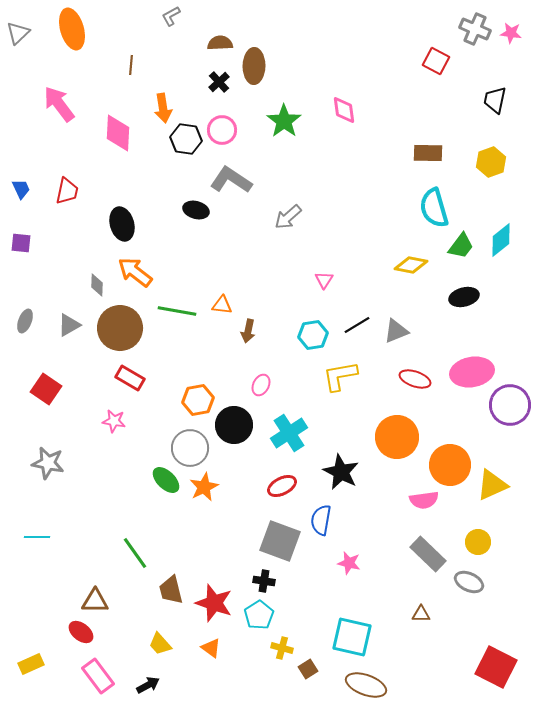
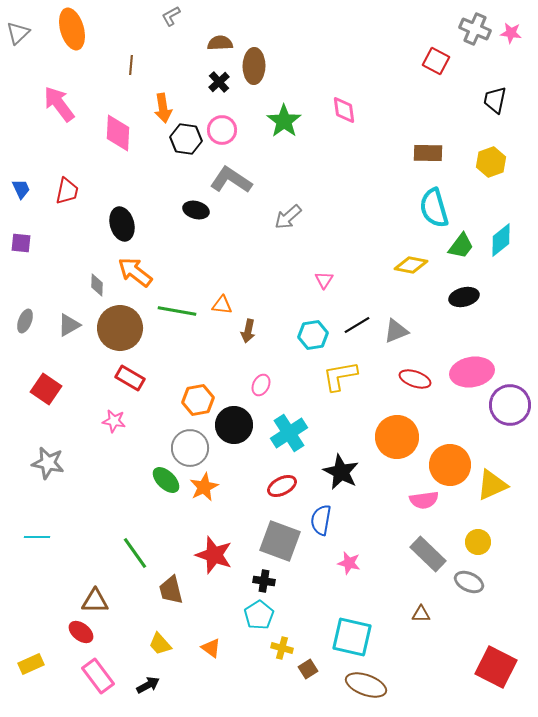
red star at (214, 603): moved 48 px up
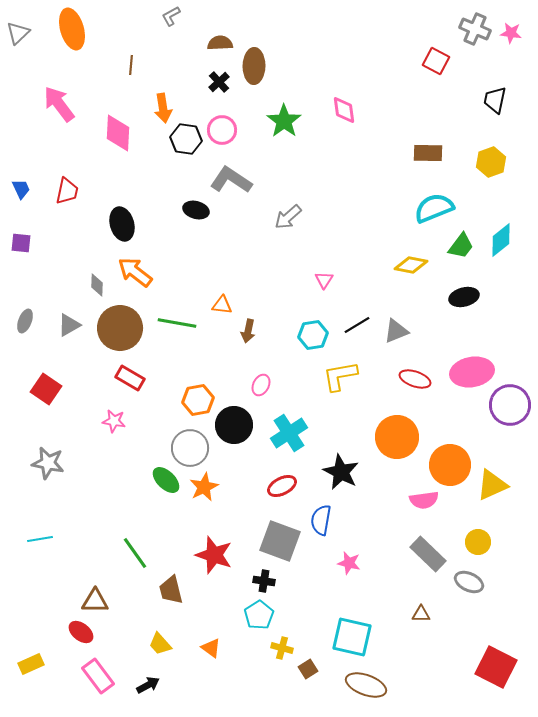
cyan semicircle at (434, 208): rotated 84 degrees clockwise
green line at (177, 311): moved 12 px down
cyan line at (37, 537): moved 3 px right, 2 px down; rotated 10 degrees counterclockwise
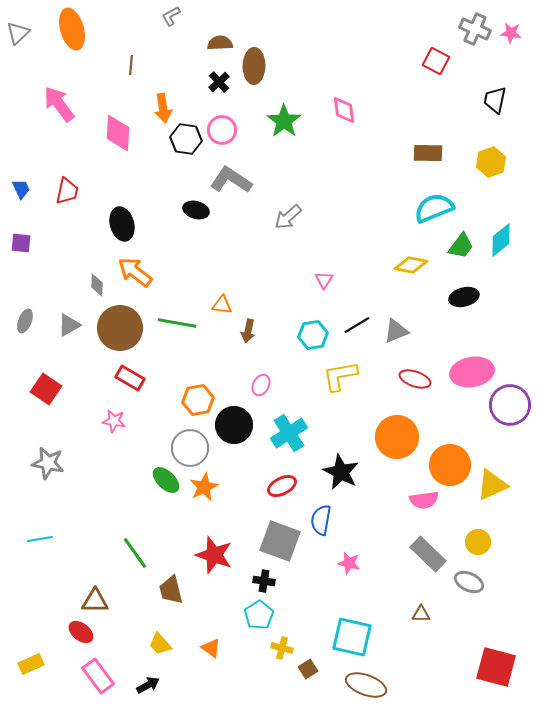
red square at (496, 667): rotated 12 degrees counterclockwise
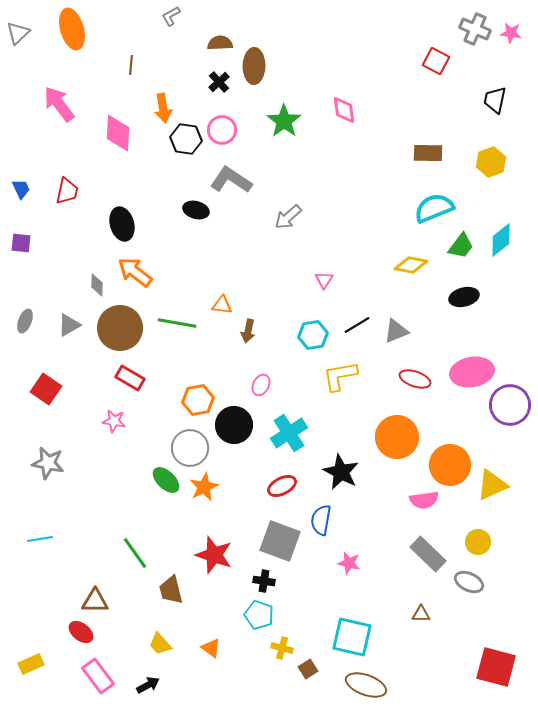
cyan pentagon at (259, 615): rotated 20 degrees counterclockwise
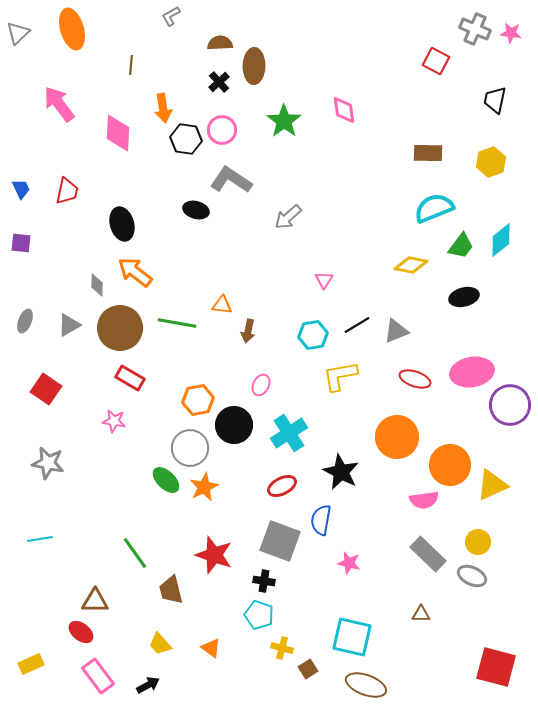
gray ellipse at (469, 582): moved 3 px right, 6 px up
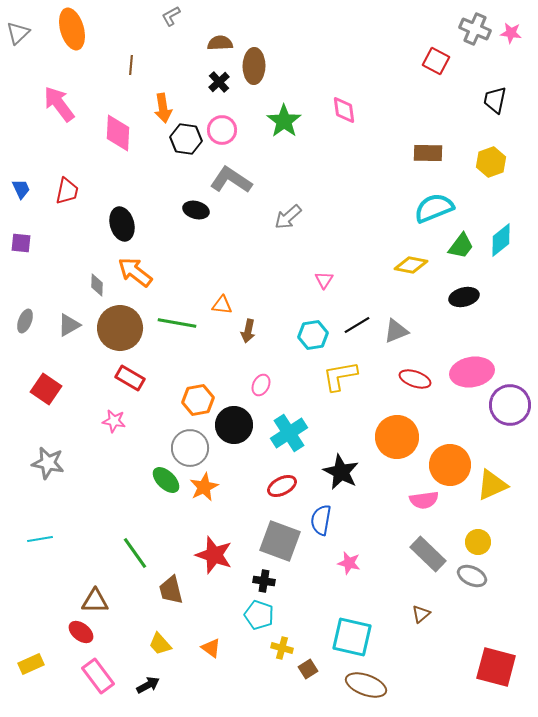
brown triangle at (421, 614): rotated 42 degrees counterclockwise
